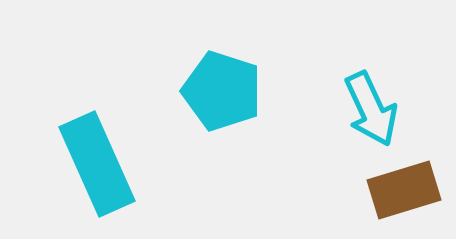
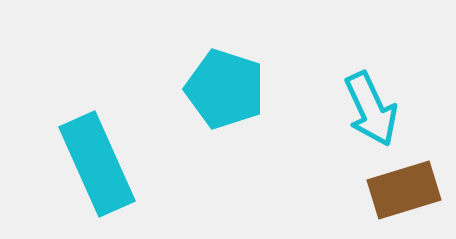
cyan pentagon: moved 3 px right, 2 px up
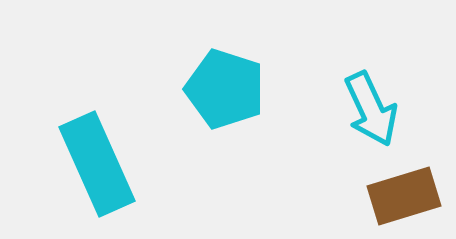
brown rectangle: moved 6 px down
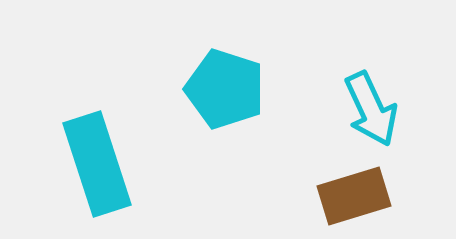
cyan rectangle: rotated 6 degrees clockwise
brown rectangle: moved 50 px left
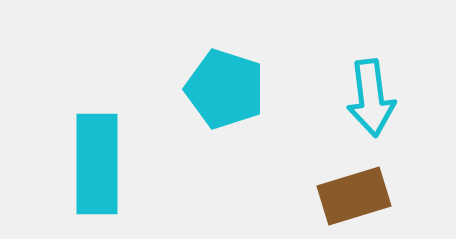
cyan arrow: moved 11 px up; rotated 18 degrees clockwise
cyan rectangle: rotated 18 degrees clockwise
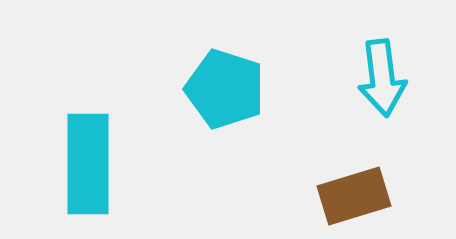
cyan arrow: moved 11 px right, 20 px up
cyan rectangle: moved 9 px left
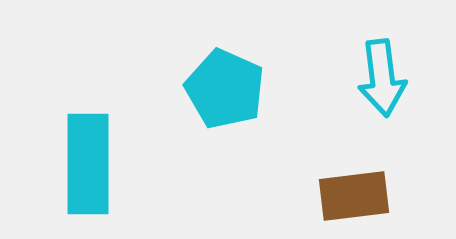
cyan pentagon: rotated 6 degrees clockwise
brown rectangle: rotated 10 degrees clockwise
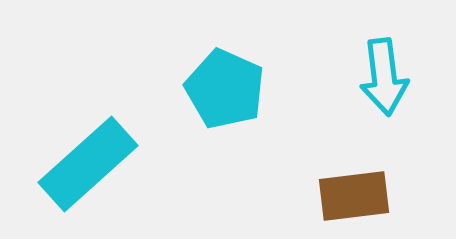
cyan arrow: moved 2 px right, 1 px up
cyan rectangle: rotated 48 degrees clockwise
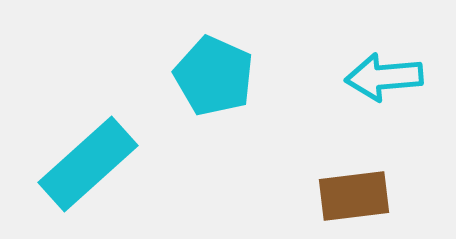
cyan arrow: rotated 92 degrees clockwise
cyan pentagon: moved 11 px left, 13 px up
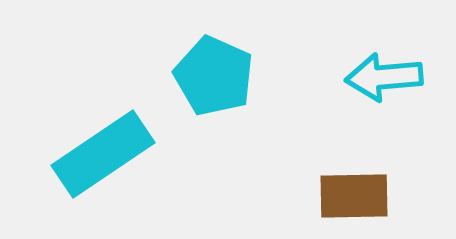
cyan rectangle: moved 15 px right, 10 px up; rotated 8 degrees clockwise
brown rectangle: rotated 6 degrees clockwise
